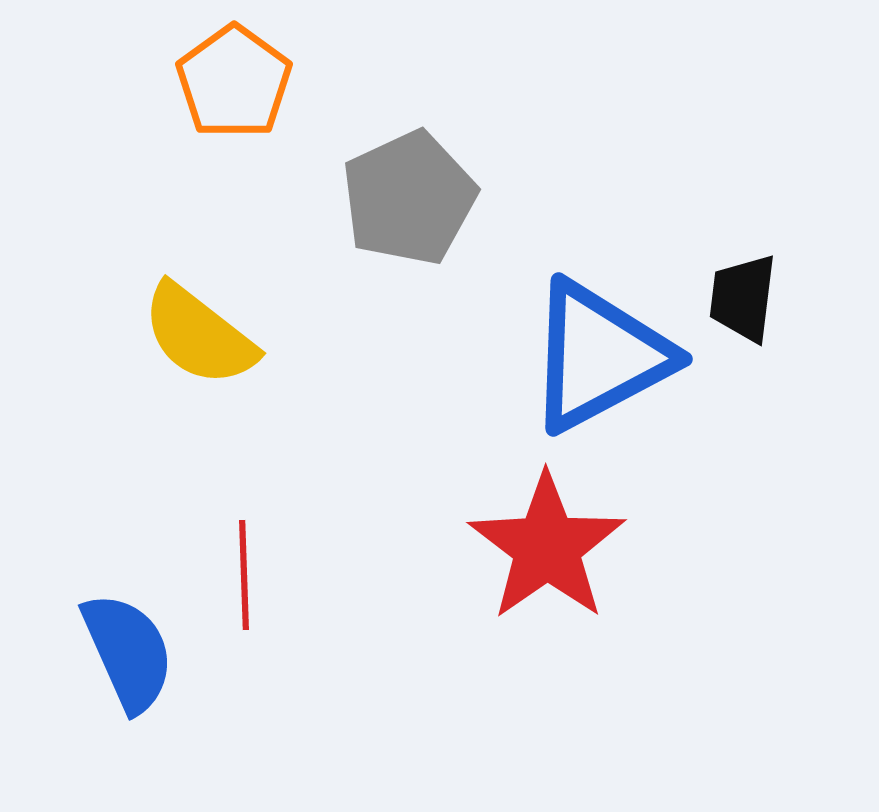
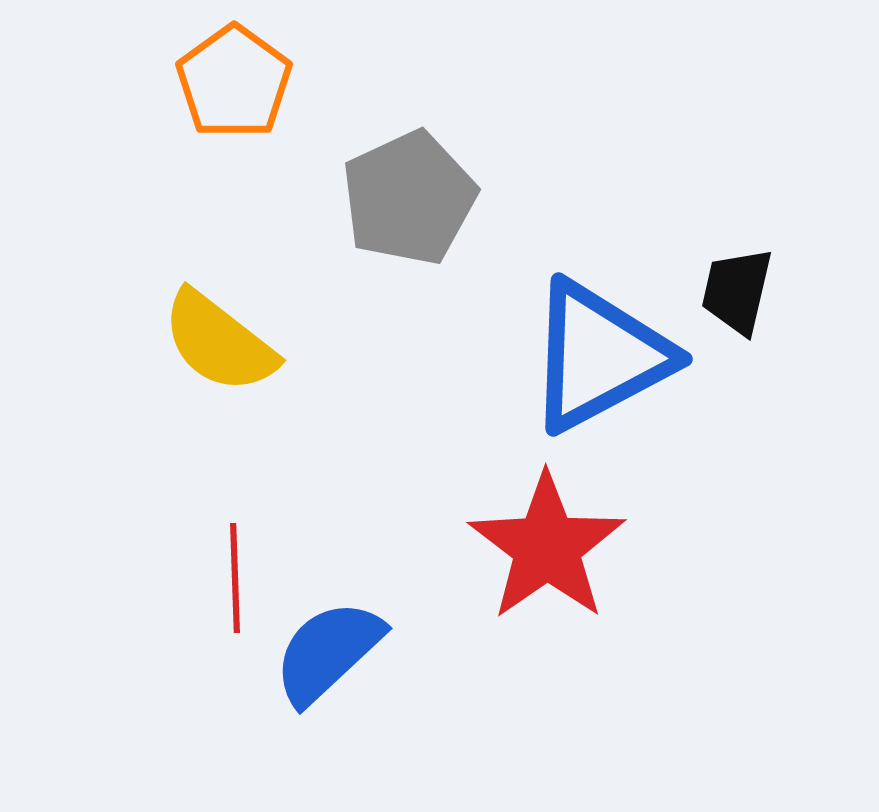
black trapezoid: moved 6 px left, 7 px up; rotated 6 degrees clockwise
yellow semicircle: moved 20 px right, 7 px down
red line: moved 9 px left, 3 px down
blue semicircle: moved 200 px right; rotated 109 degrees counterclockwise
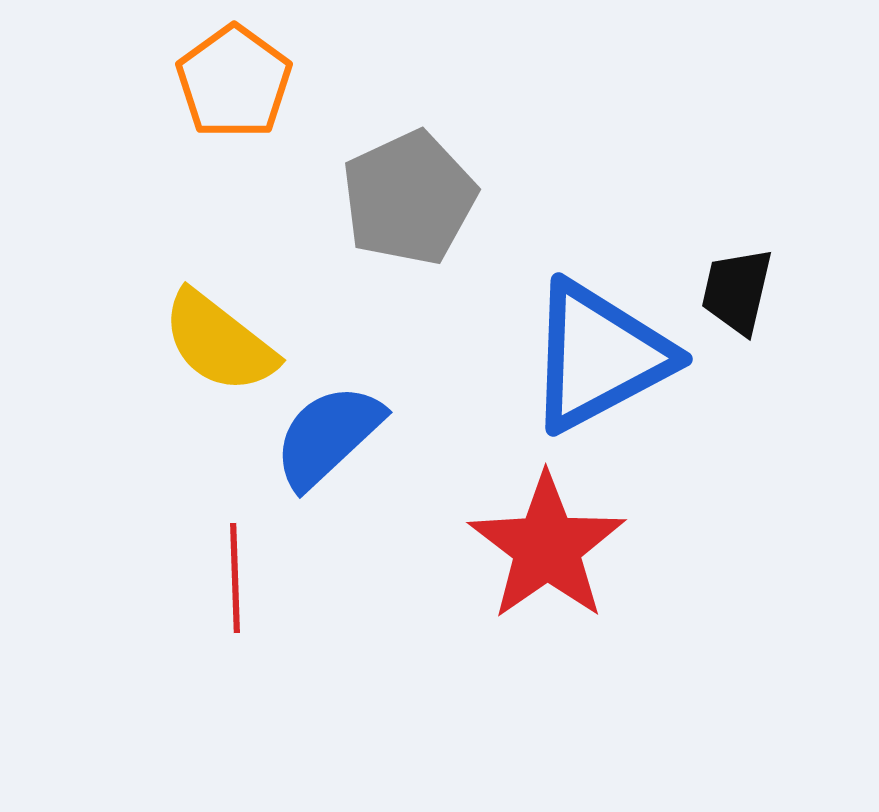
blue semicircle: moved 216 px up
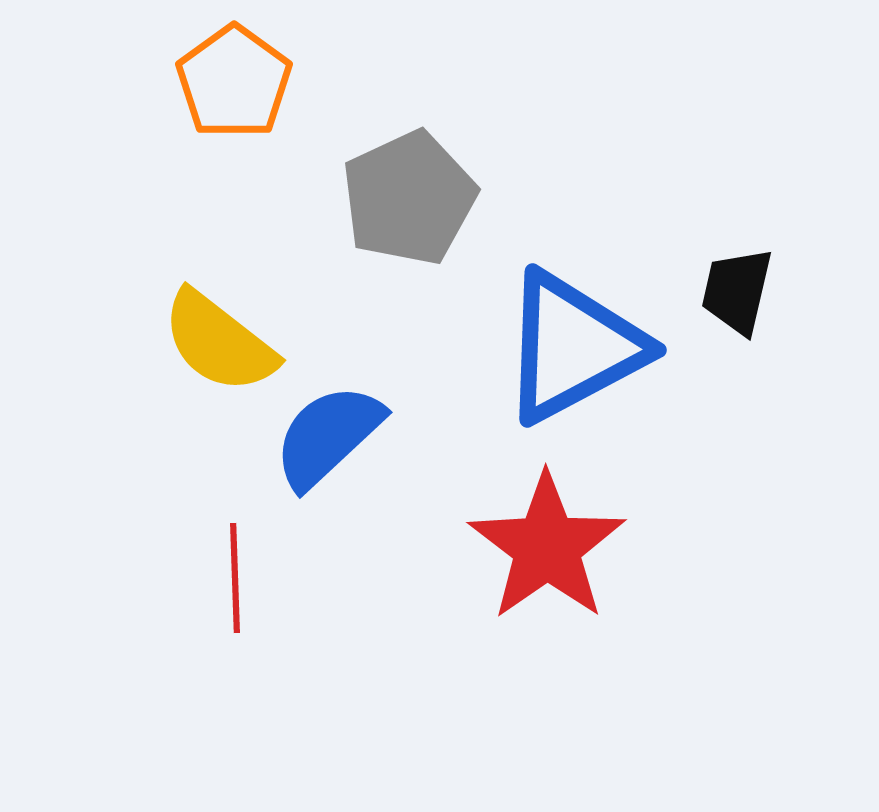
blue triangle: moved 26 px left, 9 px up
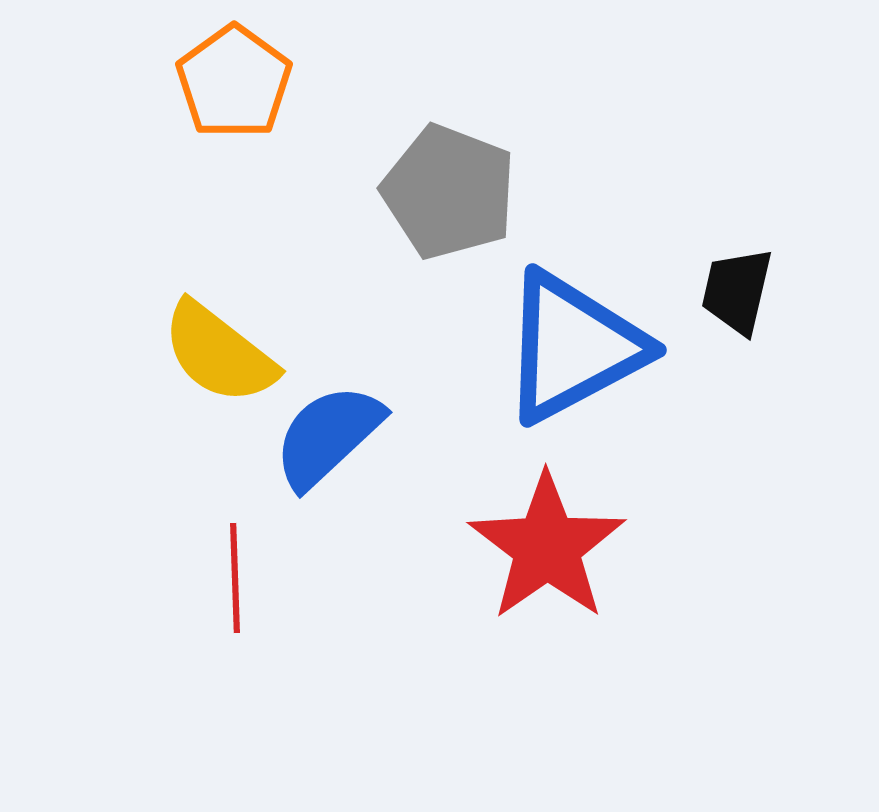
gray pentagon: moved 40 px right, 6 px up; rotated 26 degrees counterclockwise
yellow semicircle: moved 11 px down
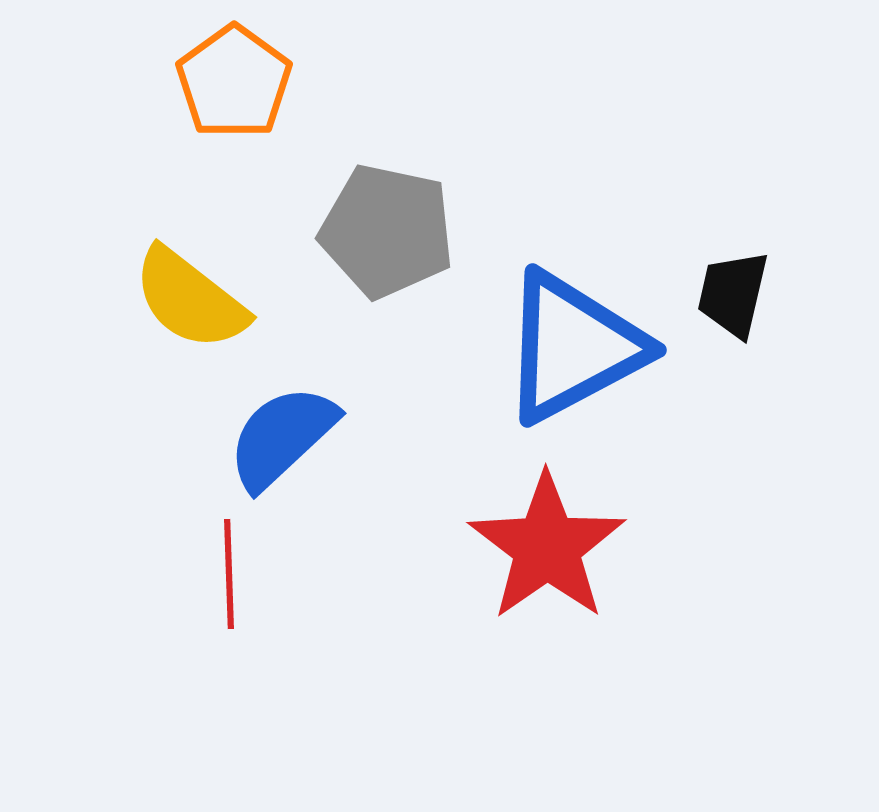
gray pentagon: moved 62 px left, 39 px down; rotated 9 degrees counterclockwise
black trapezoid: moved 4 px left, 3 px down
yellow semicircle: moved 29 px left, 54 px up
blue semicircle: moved 46 px left, 1 px down
red line: moved 6 px left, 4 px up
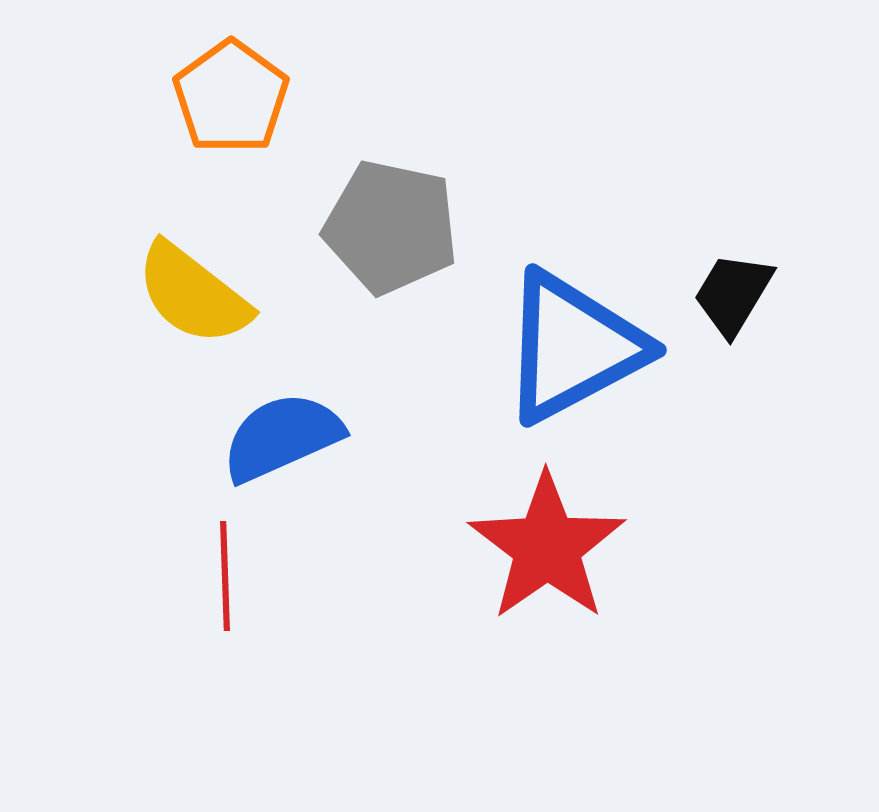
orange pentagon: moved 3 px left, 15 px down
gray pentagon: moved 4 px right, 4 px up
black trapezoid: rotated 18 degrees clockwise
yellow semicircle: moved 3 px right, 5 px up
blue semicircle: rotated 19 degrees clockwise
red line: moved 4 px left, 2 px down
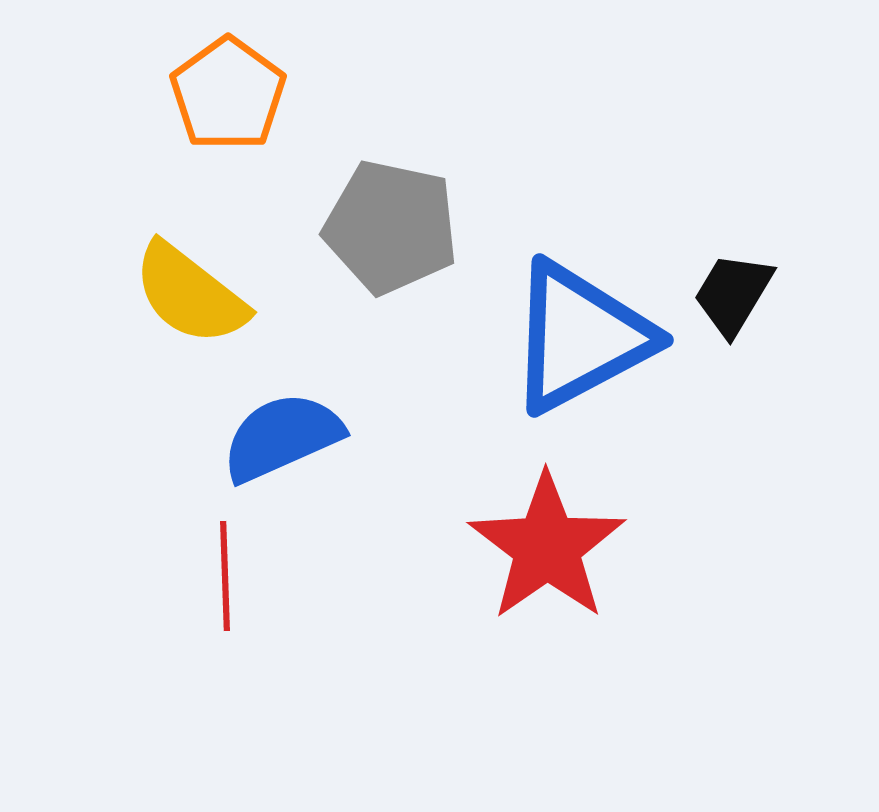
orange pentagon: moved 3 px left, 3 px up
yellow semicircle: moved 3 px left
blue triangle: moved 7 px right, 10 px up
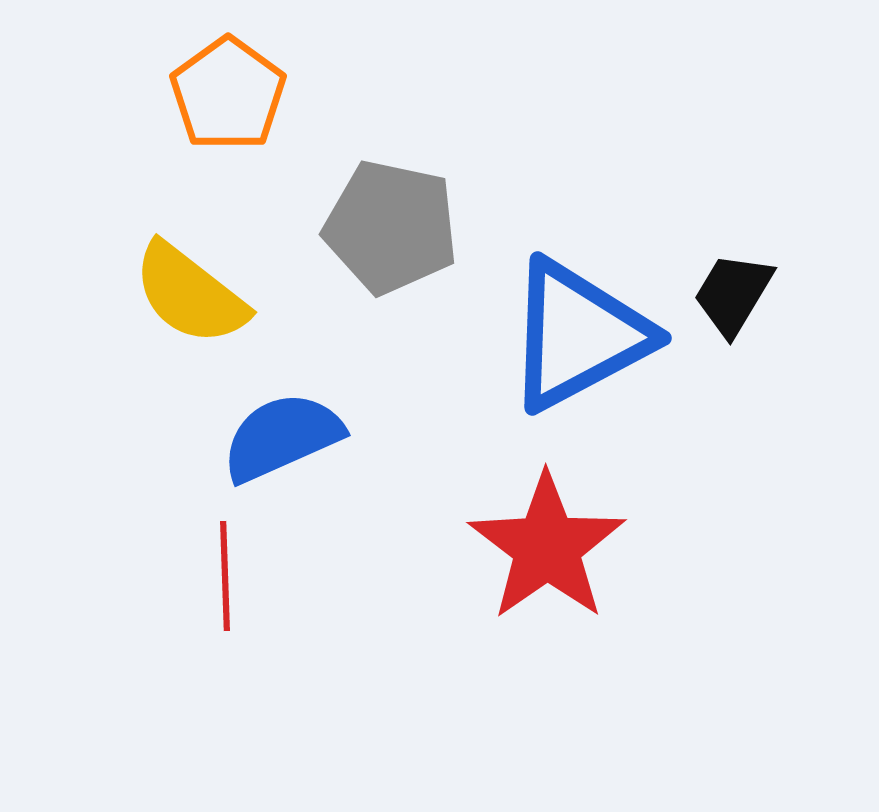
blue triangle: moved 2 px left, 2 px up
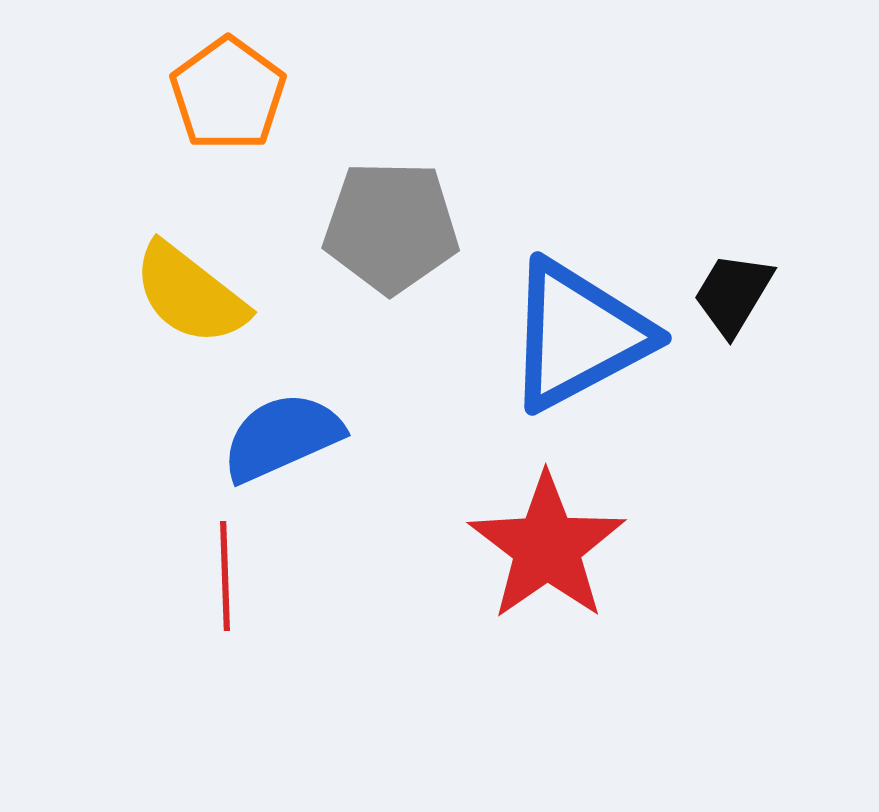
gray pentagon: rotated 11 degrees counterclockwise
